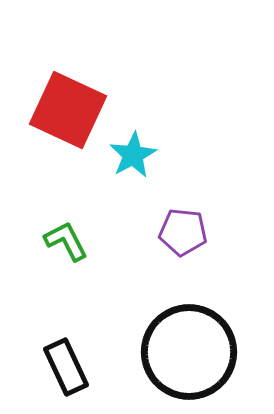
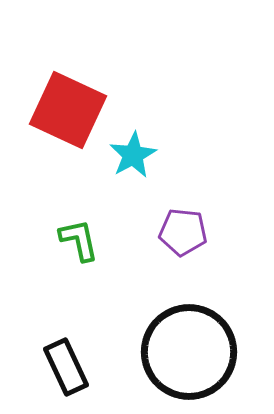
green L-shape: moved 13 px right, 1 px up; rotated 15 degrees clockwise
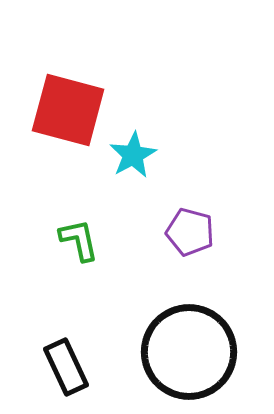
red square: rotated 10 degrees counterclockwise
purple pentagon: moved 7 px right; rotated 9 degrees clockwise
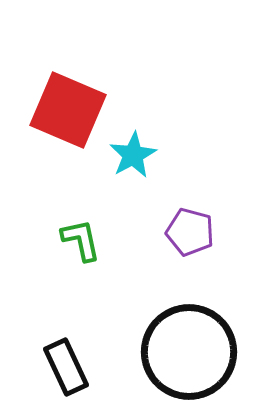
red square: rotated 8 degrees clockwise
green L-shape: moved 2 px right
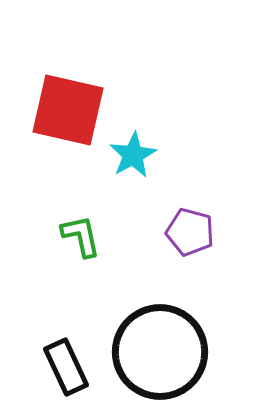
red square: rotated 10 degrees counterclockwise
green L-shape: moved 4 px up
black circle: moved 29 px left
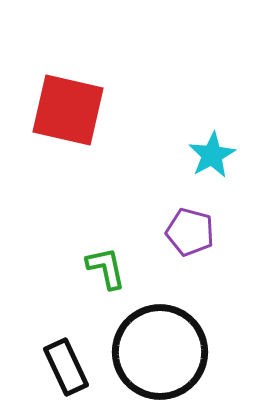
cyan star: moved 79 px right
green L-shape: moved 25 px right, 32 px down
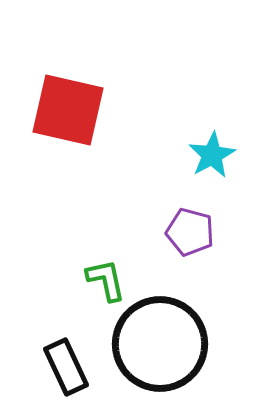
green L-shape: moved 12 px down
black circle: moved 8 px up
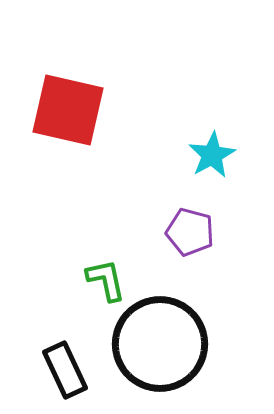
black rectangle: moved 1 px left, 3 px down
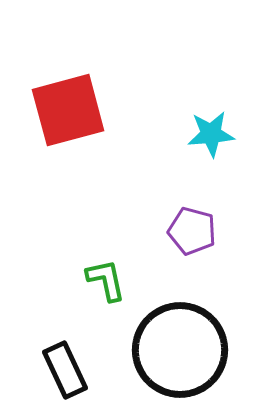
red square: rotated 28 degrees counterclockwise
cyan star: moved 1 px left, 21 px up; rotated 24 degrees clockwise
purple pentagon: moved 2 px right, 1 px up
black circle: moved 20 px right, 6 px down
